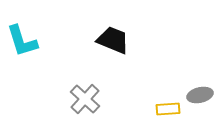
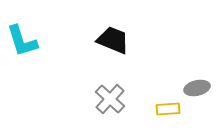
gray ellipse: moved 3 px left, 7 px up
gray cross: moved 25 px right
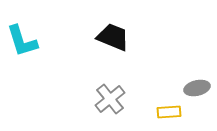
black trapezoid: moved 3 px up
gray cross: rotated 8 degrees clockwise
yellow rectangle: moved 1 px right, 3 px down
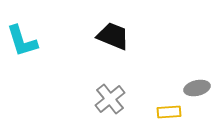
black trapezoid: moved 1 px up
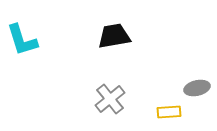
black trapezoid: moved 1 px right; rotated 32 degrees counterclockwise
cyan L-shape: moved 1 px up
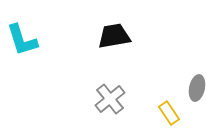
gray ellipse: rotated 65 degrees counterclockwise
yellow rectangle: moved 1 px down; rotated 60 degrees clockwise
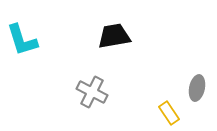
gray cross: moved 18 px left, 7 px up; rotated 24 degrees counterclockwise
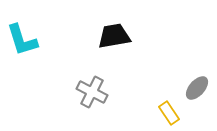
gray ellipse: rotated 30 degrees clockwise
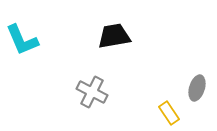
cyan L-shape: rotated 6 degrees counterclockwise
gray ellipse: rotated 25 degrees counterclockwise
